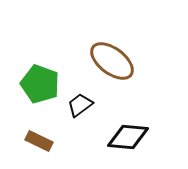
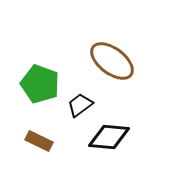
black diamond: moved 19 px left
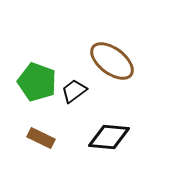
green pentagon: moved 3 px left, 2 px up
black trapezoid: moved 6 px left, 14 px up
brown rectangle: moved 2 px right, 3 px up
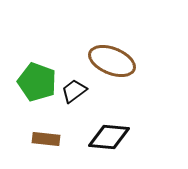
brown ellipse: rotated 15 degrees counterclockwise
brown rectangle: moved 5 px right, 1 px down; rotated 20 degrees counterclockwise
